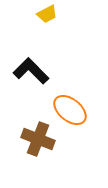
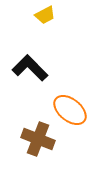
yellow trapezoid: moved 2 px left, 1 px down
black L-shape: moved 1 px left, 3 px up
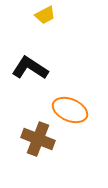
black L-shape: rotated 12 degrees counterclockwise
orange ellipse: rotated 16 degrees counterclockwise
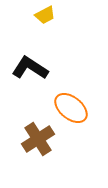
orange ellipse: moved 1 px right, 2 px up; rotated 16 degrees clockwise
brown cross: rotated 36 degrees clockwise
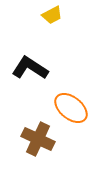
yellow trapezoid: moved 7 px right
brown cross: rotated 32 degrees counterclockwise
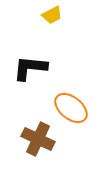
black L-shape: rotated 27 degrees counterclockwise
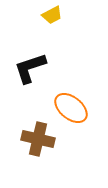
black L-shape: rotated 24 degrees counterclockwise
brown cross: rotated 12 degrees counterclockwise
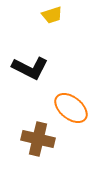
yellow trapezoid: rotated 10 degrees clockwise
black L-shape: rotated 135 degrees counterclockwise
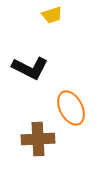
orange ellipse: rotated 24 degrees clockwise
brown cross: rotated 16 degrees counterclockwise
